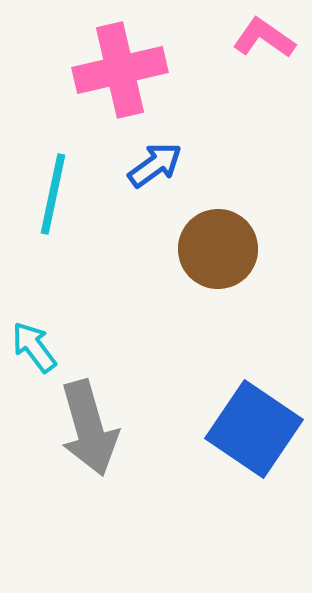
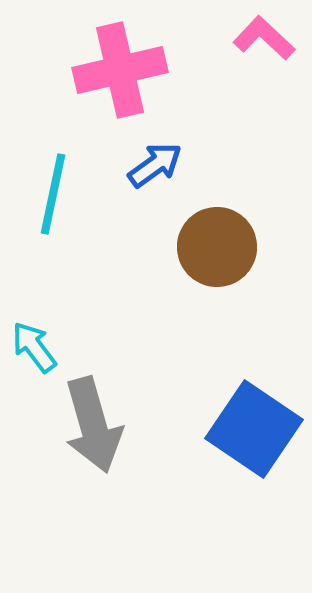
pink L-shape: rotated 8 degrees clockwise
brown circle: moved 1 px left, 2 px up
gray arrow: moved 4 px right, 3 px up
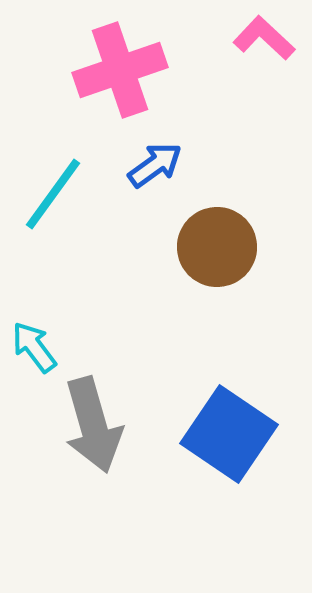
pink cross: rotated 6 degrees counterclockwise
cyan line: rotated 24 degrees clockwise
blue square: moved 25 px left, 5 px down
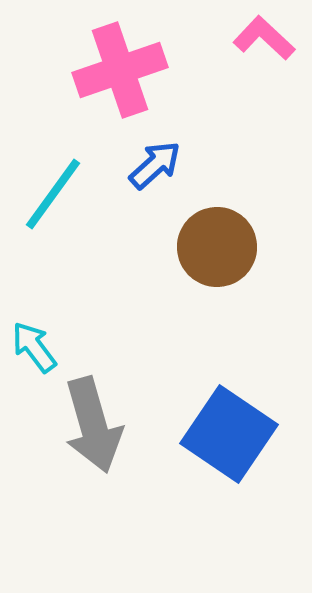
blue arrow: rotated 6 degrees counterclockwise
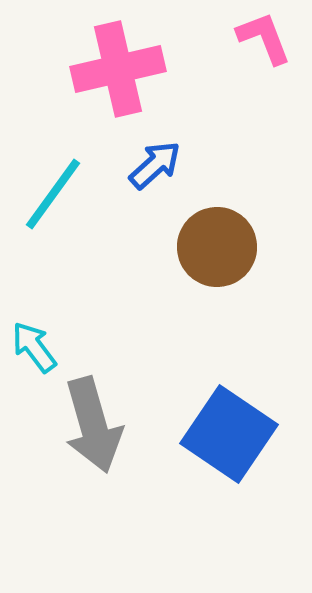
pink L-shape: rotated 26 degrees clockwise
pink cross: moved 2 px left, 1 px up; rotated 6 degrees clockwise
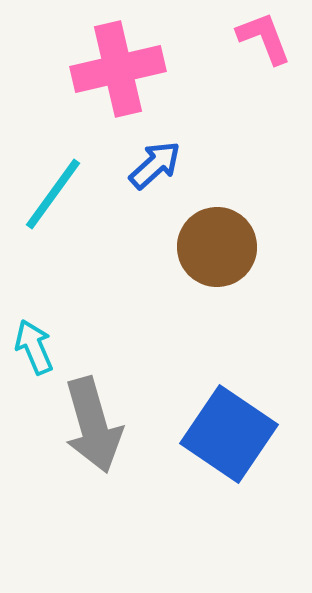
cyan arrow: rotated 14 degrees clockwise
